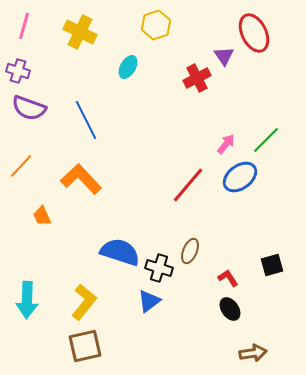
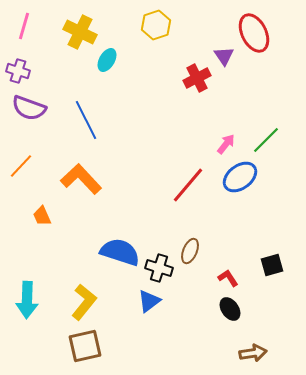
cyan ellipse: moved 21 px left, 7 px up
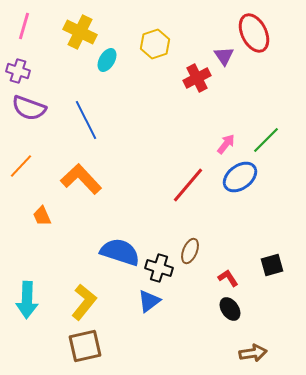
yellow hexagon: moved 1 px left, 19 px down
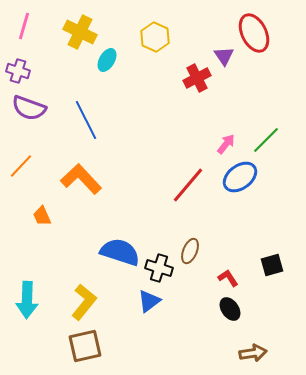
yellow hexagon: moved 7 px up; rotated 16 degrees counterclockwise
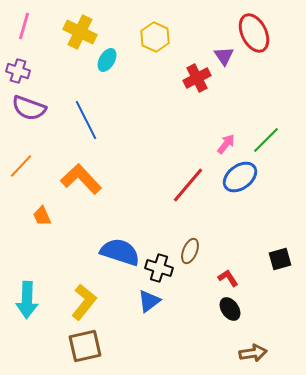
black square: moved 8 px right, 6 px up
